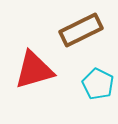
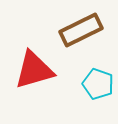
cyan pentagon: rotated 8 degrees counterclockwise
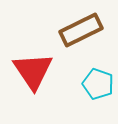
red triangle: moved 1 px left, 1 px down; rotated 48 degrees counterclockwise
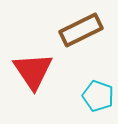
cyan pentagon: moved 12 px down
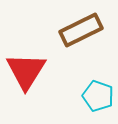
red triangle: moved 7 px left; rotated 6 degrees clockwise
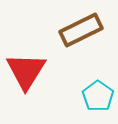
cyan pentagon: rotated 16 degrees clockwise
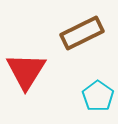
brown rectangle: moved 1 px right, 3 px down
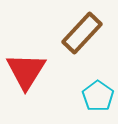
brown rectangle: rotated 21 degrees counterclockwise
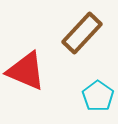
red triangle: rotated 39 degrees counterclockwise
